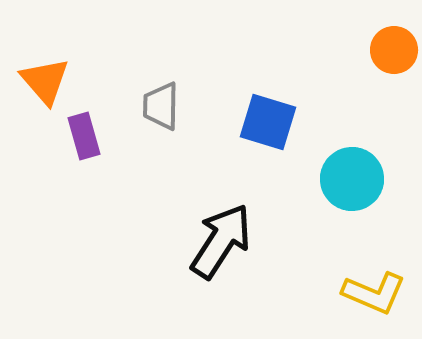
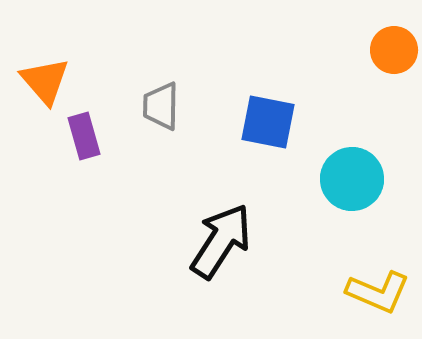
blue square: rotated 6 degrees counterclockwise
yellow L-shape: moved 4 px right, 1 px up
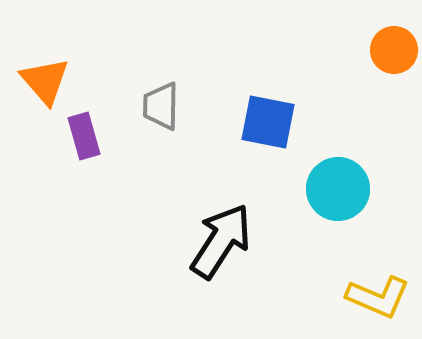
cyan circle: moved 14 px left, 10 px down
yellow L-shape: moved 5 px down
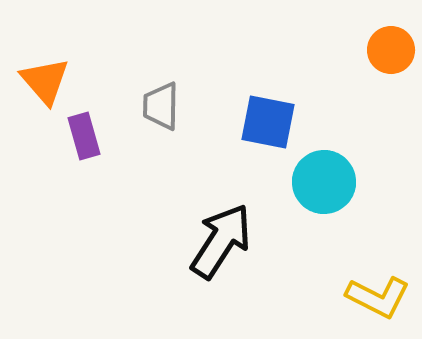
orange circle: moved 3 px left
cyan circle: moved 14 px left, 7 px up
yellow L-shape: rotated 4 degrees clockwise
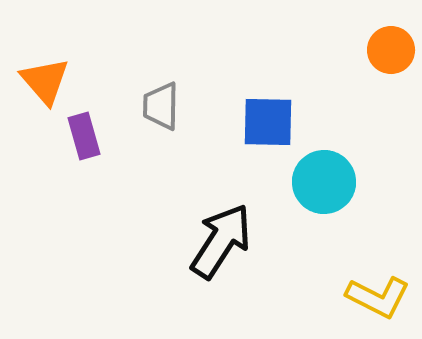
blue square: rotated 10 degrees counterclockwise
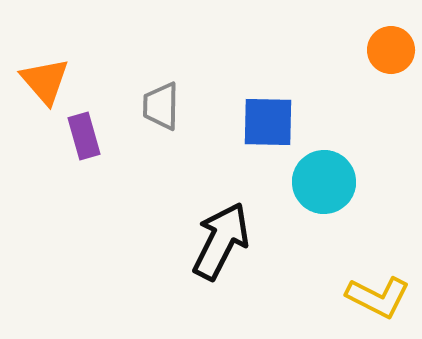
black arrow: rotated 6 degrees counterclockwise
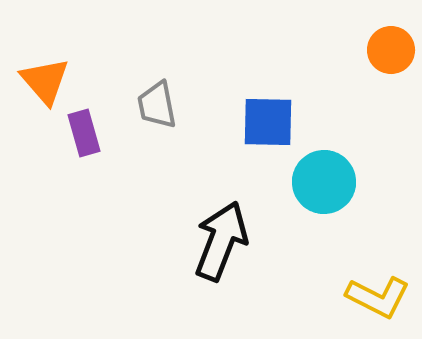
gray trapezoid: moved 4 px left, 1 px up; rotated 12 degrees counterclockwise
purple rectangle: moved 3 px up
black arrow: rotated 6 degrees counterclockwise
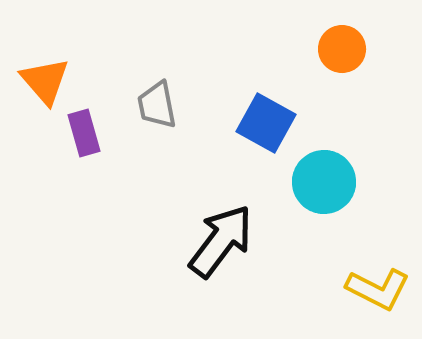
orange circle: moved 49 px left, 1 px up
blue square: moved 2 px left, 1 px down; rotated 28 degrees clockwise
black arrow: rotated 16 degrees clockwise
yellow L-shape: moved 8 px up
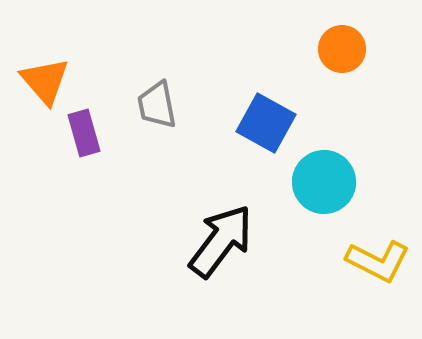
yellow L-shape: moved 28 px up
